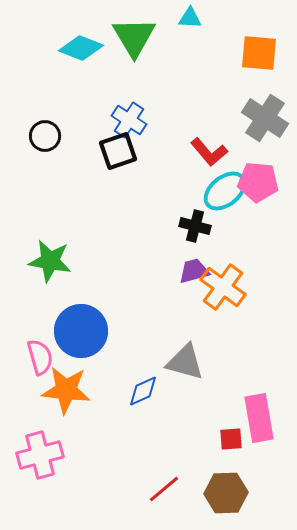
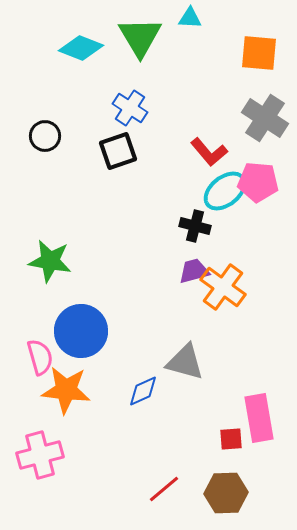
green triangle: moved 6 px right
blue cross: moved 1 px right, 12 px up
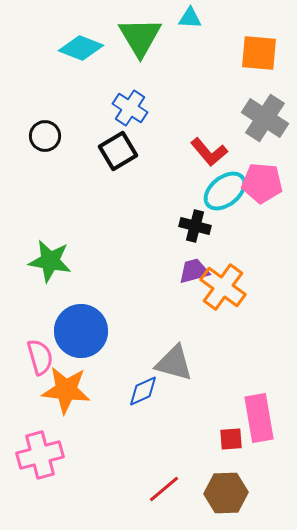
black square: rotated 12 degrees counterclockwise
pink pentagon: moved 4 px right, 1 px down
gray triangle: moved 11 px left, 1 px down
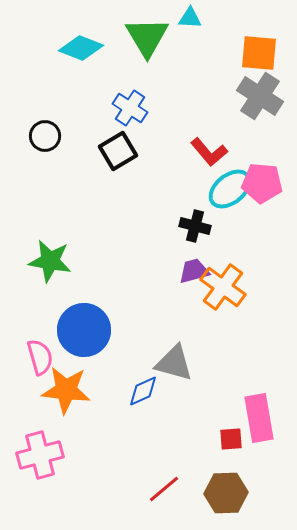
green triangle: moved 7 px right
gray cross: moved 5 px left, 22 px up
cyan ellipse: moved 5 px right, 2 px up
blue circle: moved 3 px right, 1 px up
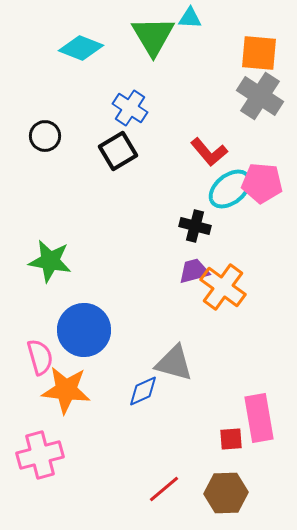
green triangle: moved 6 px right, 1 px up
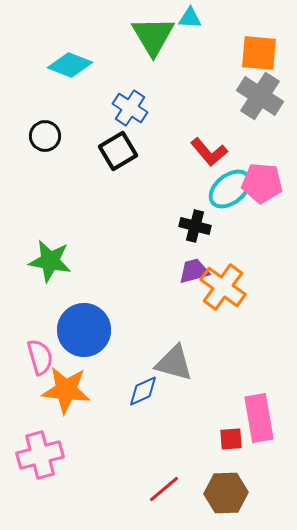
cyan diamond: moved 11 px left, 17 px down
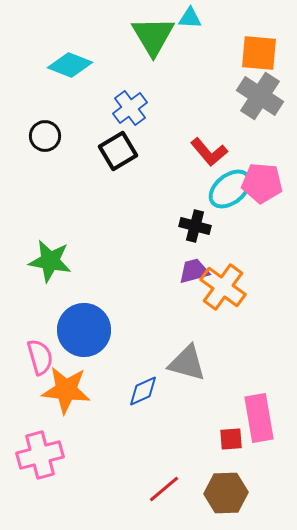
blue cross: rotated 20 degrees clockwise
gray triangle: moved 13 px right
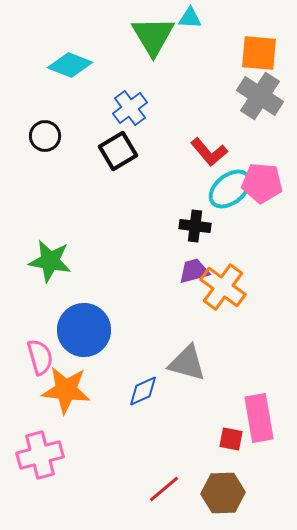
black cross: rotated 8 degrees counterclockwise
red square: rotated 15 degrees clockwise
brown hexagon: moved 3 px left
